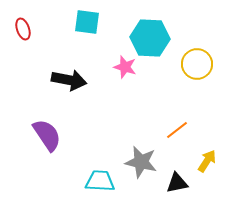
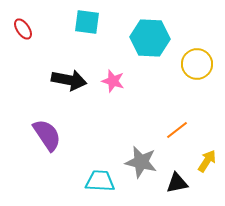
red ellipse: rotated 15 degrees counterclockwise
pink star: moved 12 px left, 14 px down
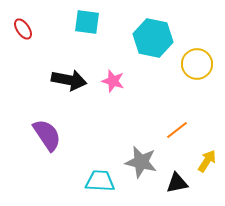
cyan hexagon: moved 3 px right; rotated 9 degrees clockwise
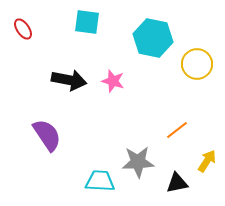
gray star: moved 3 px left; rotated 16 degrees counterclockwise
